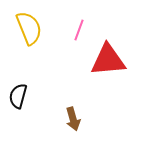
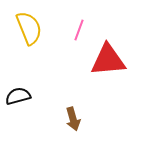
black semicircle: rotated 60 degrees clockwise
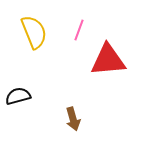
yellow semicircle: moved 5 px right, 4 px down
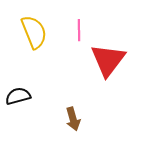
pink line: rotated 20 degrees counterclockwise
red triangle: rotated 48 degrees counterclockwise
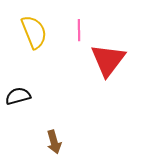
brown arrow: moved 19 px left, 23 px down
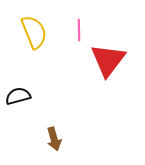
brown arrow: moved 3 px up
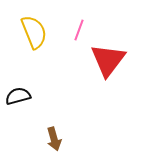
pink line: rotated 20 degrees clockwise
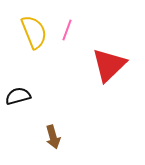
pink line: moved 12 px left
red triangle: moved 1 px right, 5 px down; rotated 9 degrees clockwise
brown arrow: moved 1 px left, 2 px up
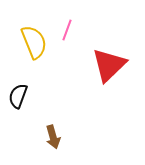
yellow semicircle: moved 10 px down
black semicircle: rotated 55 degrees counterclockwise
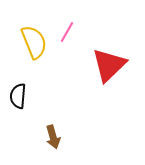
pink line: moved 2 px down; rotated 10 degrees clockwise
black semicircle: rotated 15 degrees counterclockwise
